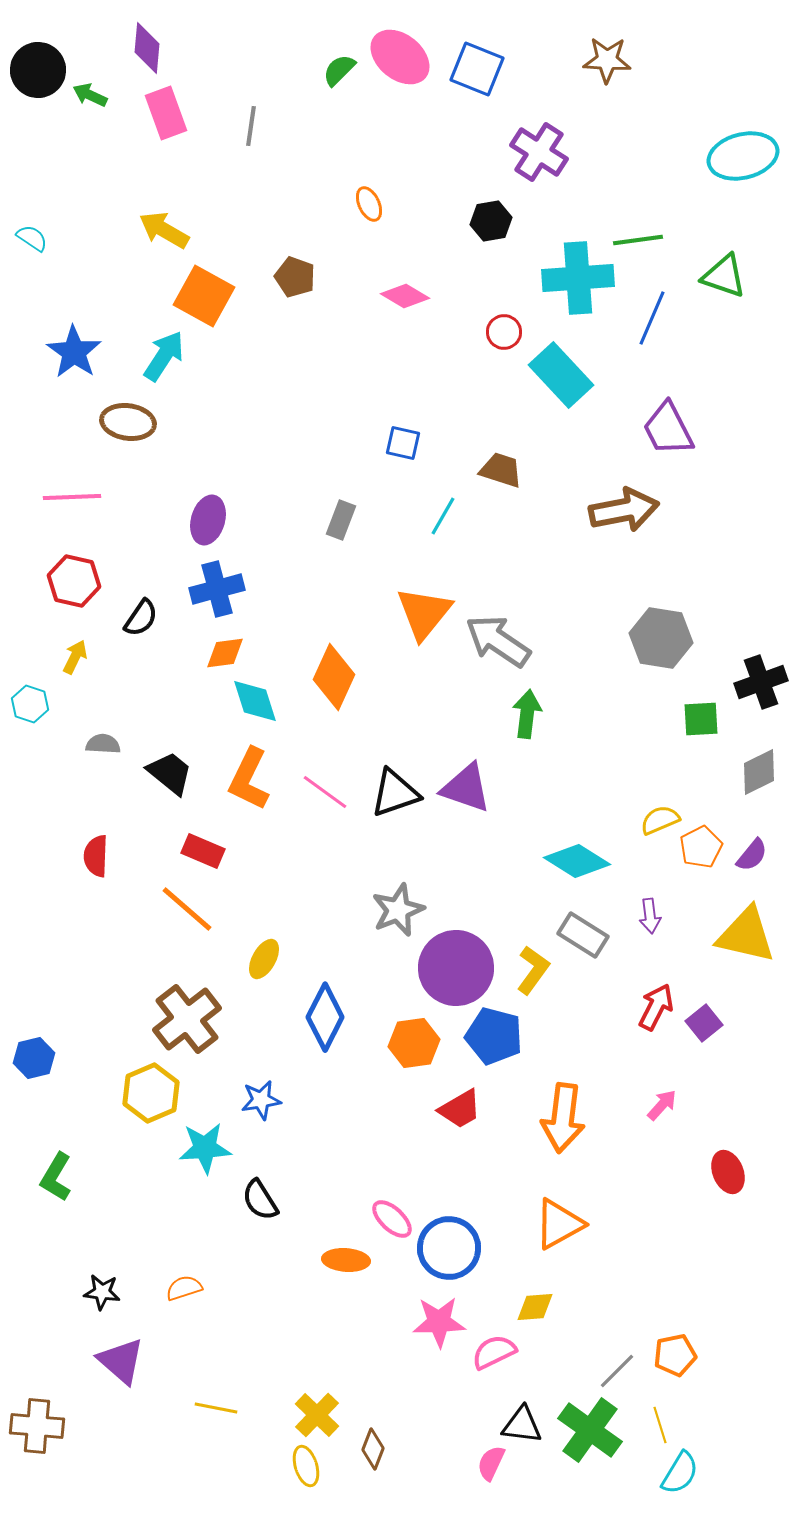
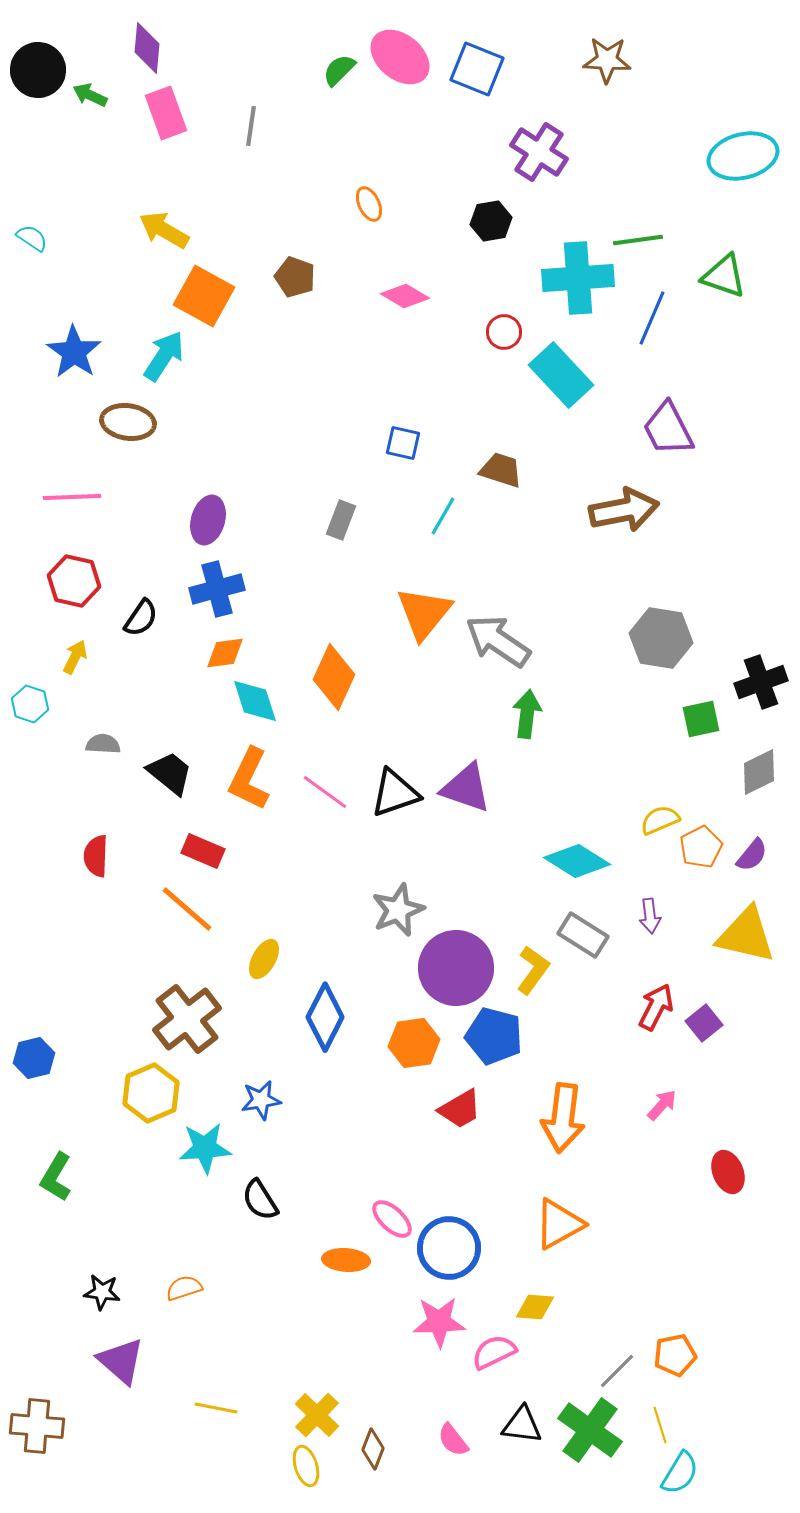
green square at (701, 719): rotated 9 degrees counterclockwise
yellow diamond at (535, 1307): rotated 9 degrees clockwise
pink semicircle at (491, 1463): moved 38 px left, 23 px up; rotated 63 degrees counterclockwise
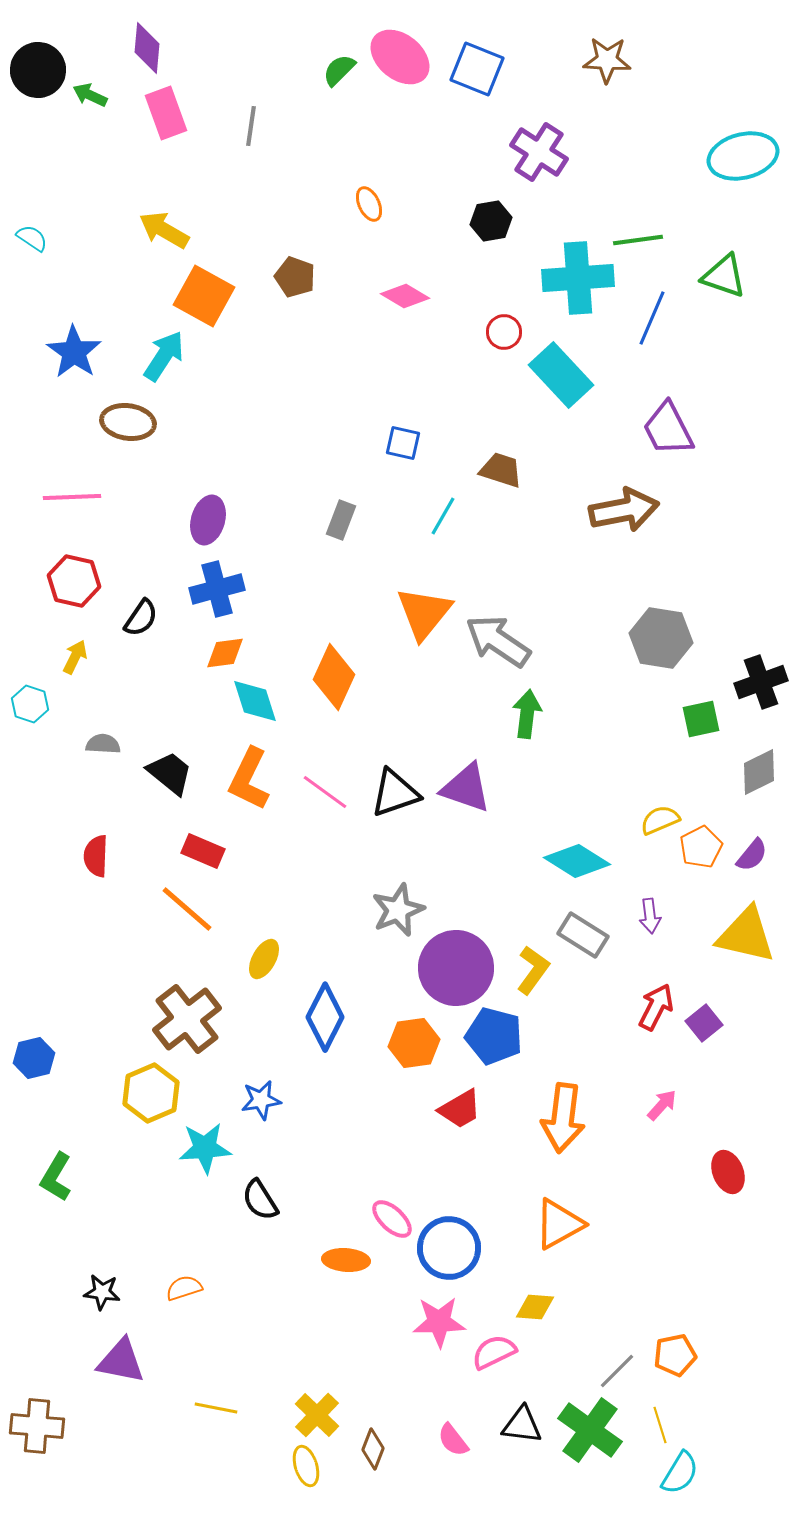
purple triangle at (121, 1361): rotated 30 degrees counterclockwise
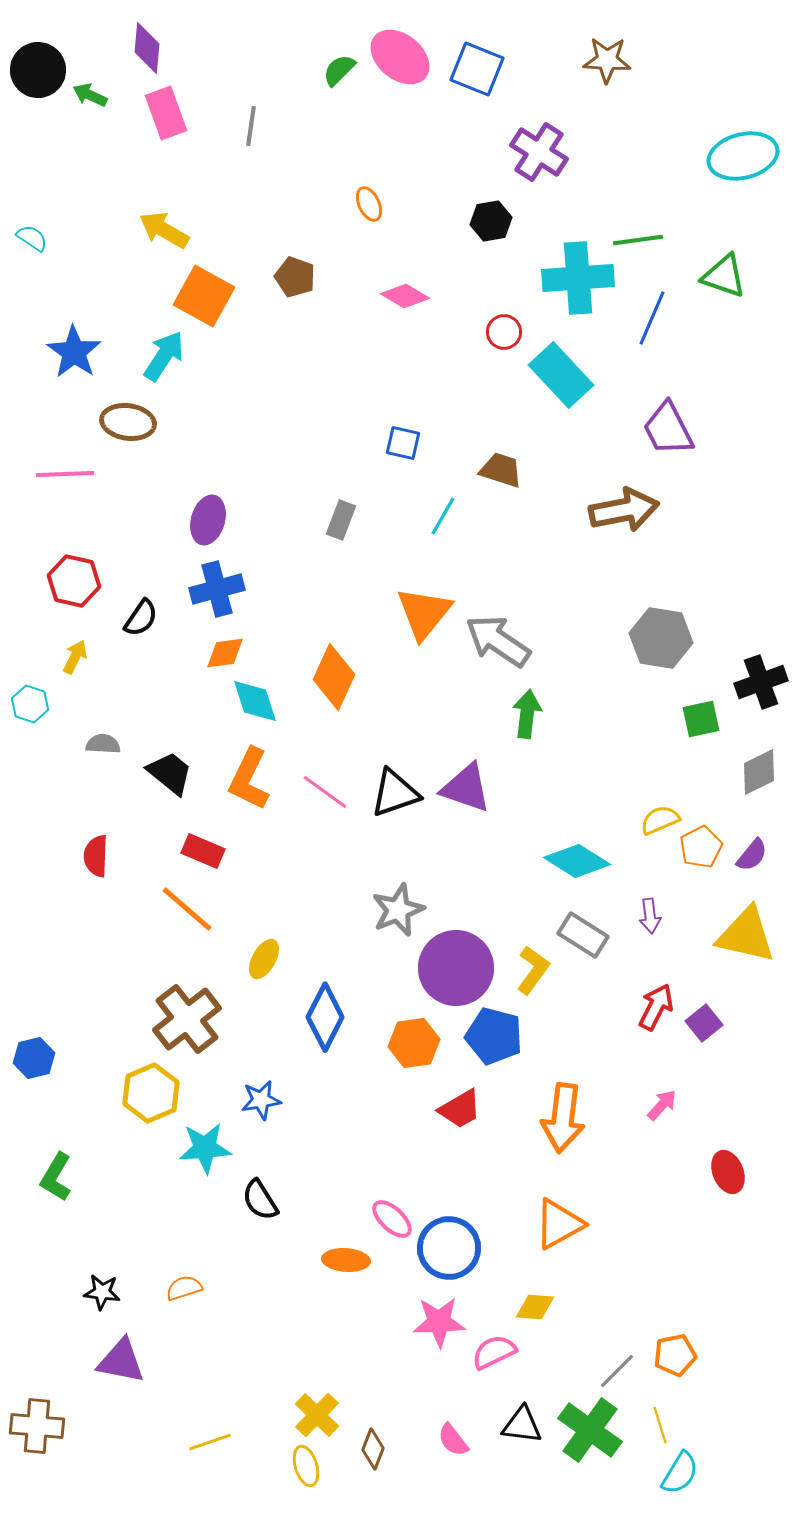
pink line at (72, 497): moved 7 px left, 23 px up
yellow line at (216, 1408): moved 6 px left, 34 px down; rotated 30 degrees counterclockwise
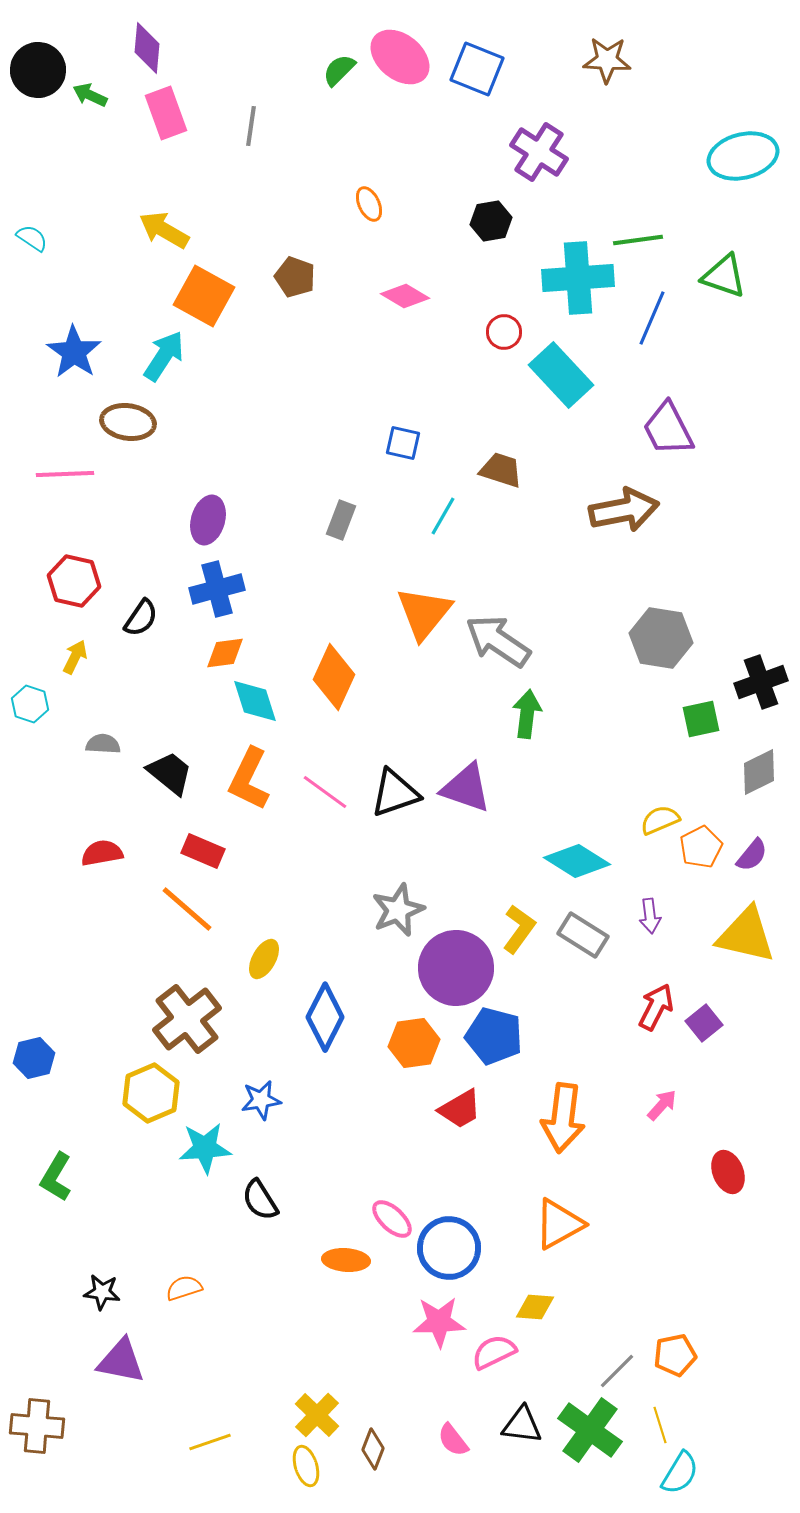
red semicircle at (96, 856): moved 6 px right, 3 px up; rotated 78 degrees clockwise
yellow L-shape at (533, 970): moved 14 px left, 41 px up
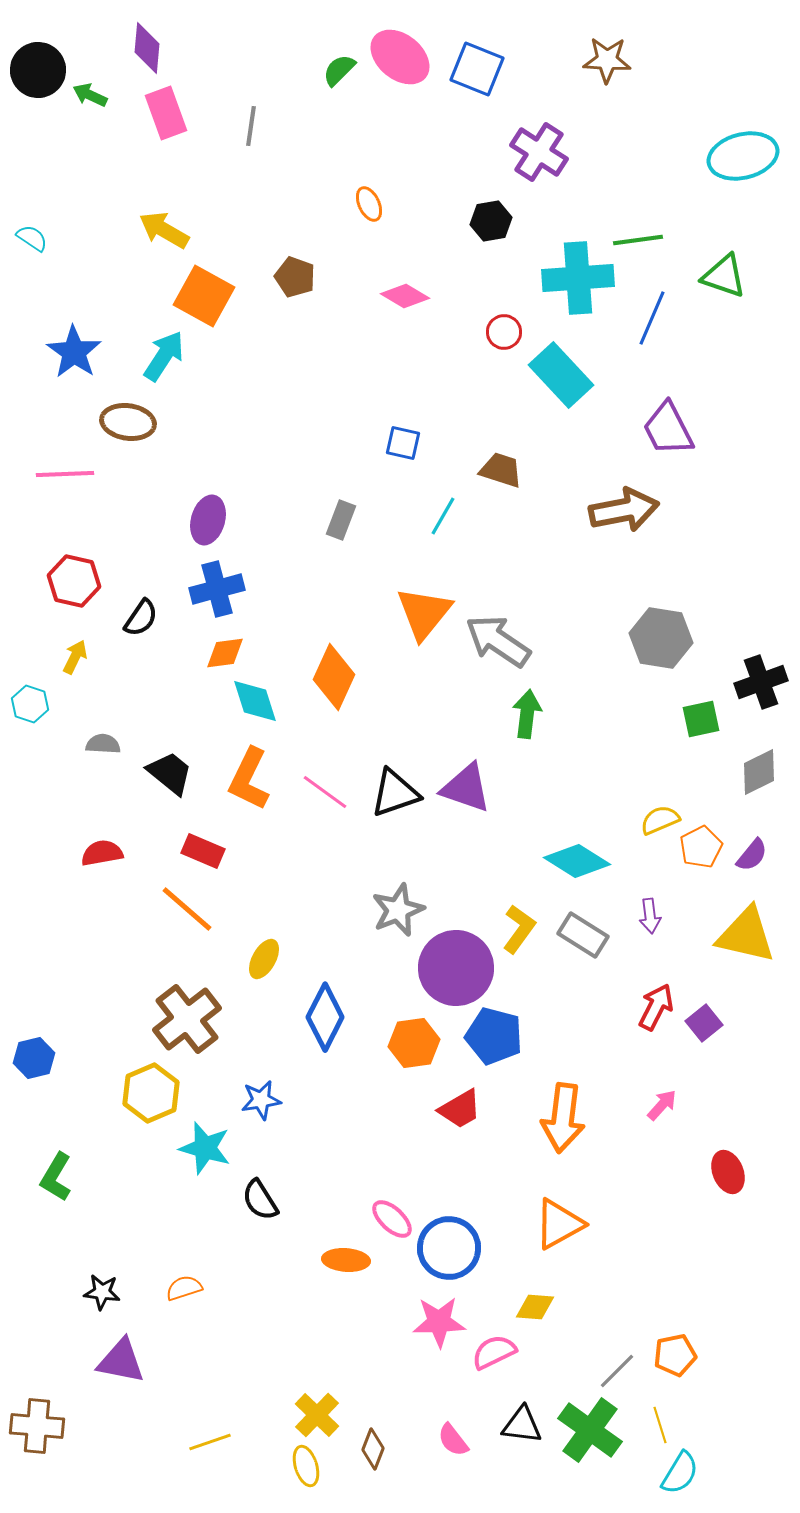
cyan star at (205, 1148): rotated 20 degrees clockwise
